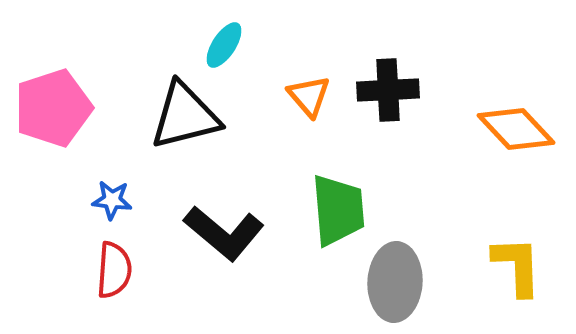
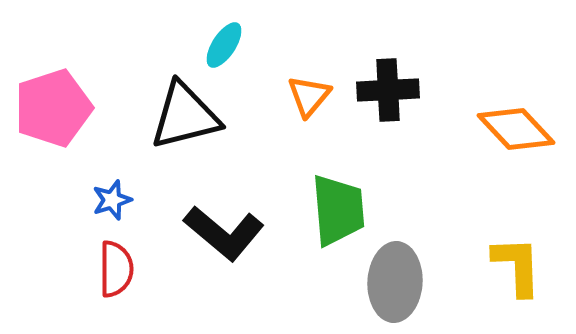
orange triangle: rotated 21 degrees clockwise
blue star: rotated 24 degrees counterclockwise
red semicircle: moved 2 px right, 1 px up; rotated 4 degrees counterclockwise
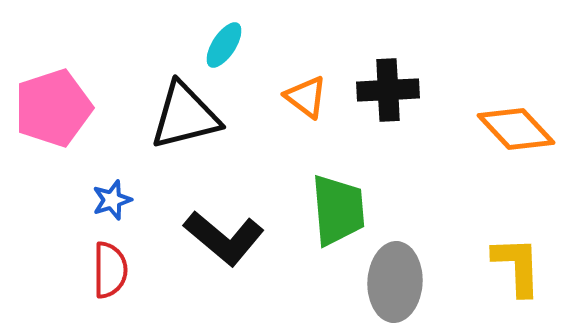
orange triangle: moved 3 px left, 1 px down; rotated 33 degrees counterclockwise
black L-shape: moved 5 px down
red semicircle: moved 6 px left, 1 px down
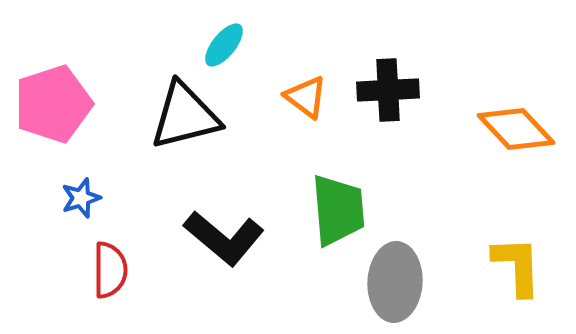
cyan ellipse: rotated 6 degrees clockwise
pink pentagon: moved 4 px up
blue star: moved 31 px left, 2 px up
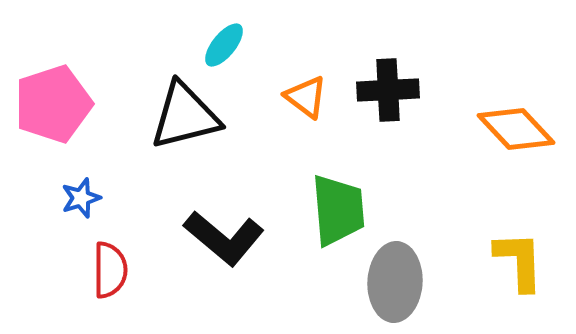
yellow L-shape: moved 2 px right, 5 px up
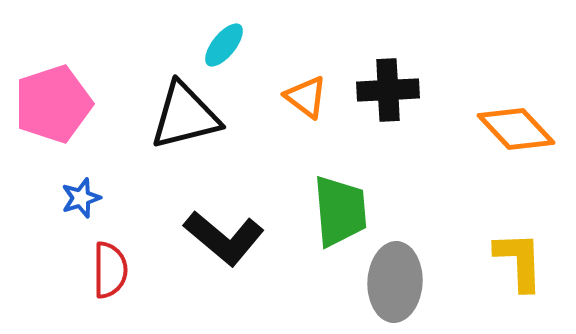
green trapezoid: moved 2 px right, 1 px down
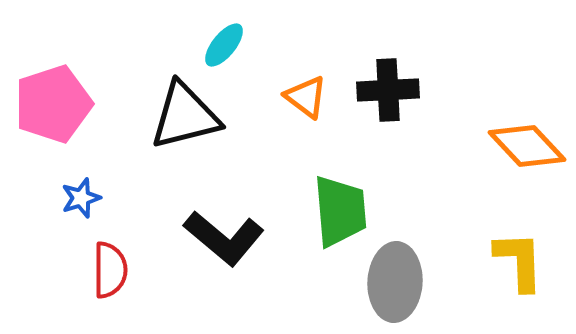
orange diamond: moved 11 px right, 17 px down
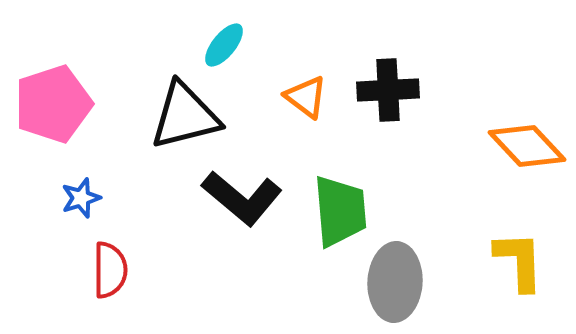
black L-shape: moved 18 px right, 40 px up
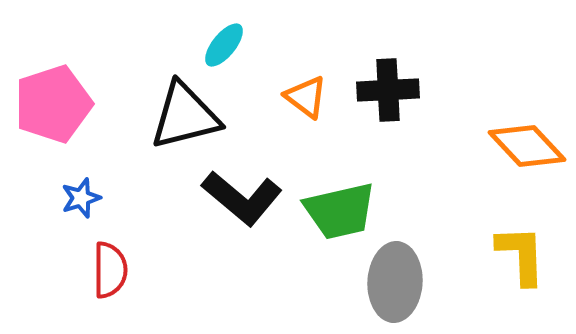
green trapezoid: rotated 82 degrees clockwise
yellow L-shape: moved 2 px right, 6 px up
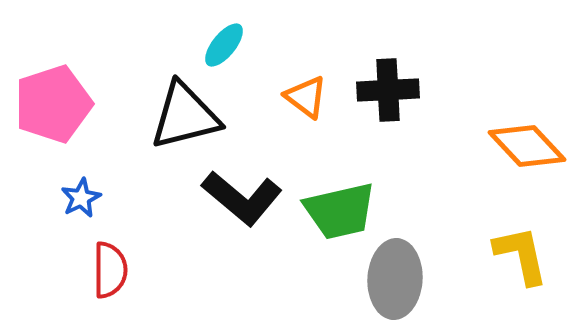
blue star: rotated 9 degrees counterclockwise
yellow L-shape: rotated 10 degrees counterclockwise
gray ellipse: moved 3 px up
